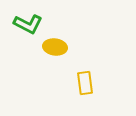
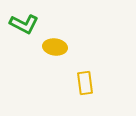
green L-shape: moved 4 px left
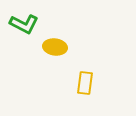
yellow rectangle: rotated 15 degrees clockwise
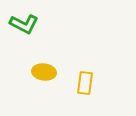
yellow ellipse: moved 11 px left, 25 px down
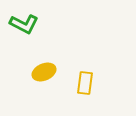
yellow ellipse: rotated 30 degrees counterclockwise
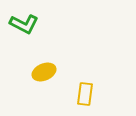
yellow rectangle: moved 11 px down
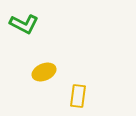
yellow rectangle: moved 7 px left, 2 px down
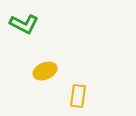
yellow ellipse: moved 1 px right, 1 px up
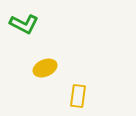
yellow ellipse: moved 3 px up
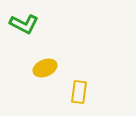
yellow rectangle: moved 1 px right, 4 px up
